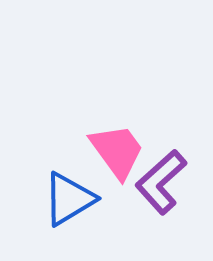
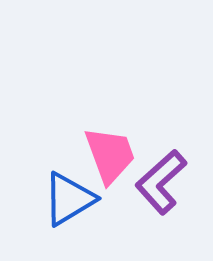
pink trapezoid: moved 7 px left, 4 px down; rotated 16 degrees clockwise
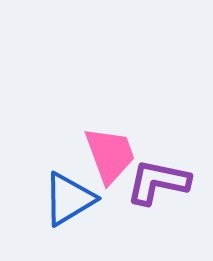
purple L-shape: moved 3 px left; rotated 54 degrees clockwise
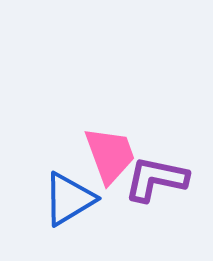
purple L-shape: moved 2 px left, 3 px up
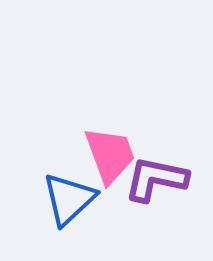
blue triangle: rotated 12 degrees counterclockwise
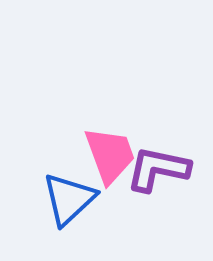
purple L-shape: moved 2 px right, 10 px up
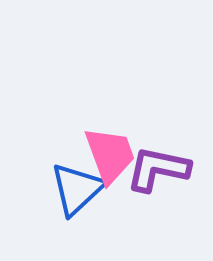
blue triangle: moved 8 px right, 10 px up
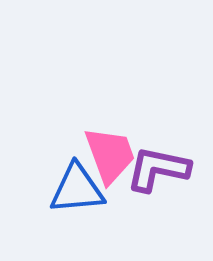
blue triangle: rotated 38 degrees clockwise
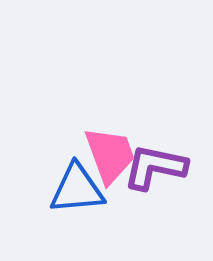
purple L-shape: moved 3 px left, 2 px up
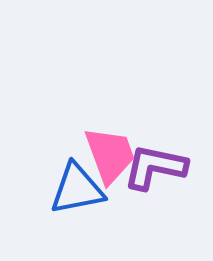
blue triangle: rotated 6 degrees counterclockwise
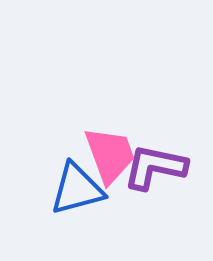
blue triangle: rotated 4 degrees counterclockwise
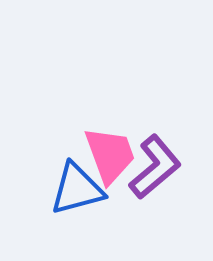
purple L-shape: rotated 128 degrees clockwise
